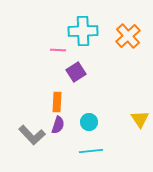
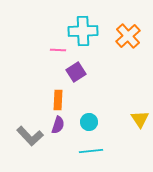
orange rectangle: moved 1 px right, 2 px up
gray L-shape: moved 2 px left, 1 px down
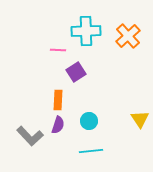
cyan cross: moved 3 px right
cyan circle: moved 1 px up
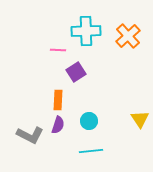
gray L-shape: moved 1 px up; rotated 20 degrees counterclockwise
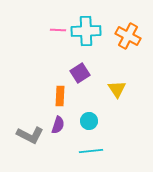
orange cross: rotated 20 degrees counterclockwise
pink line: moved 20 px up
purple square: moved 4 px right, 1 px down
orange rectangle: moved 2 px right, 4 px up
yellow triangle: moved 23 px left, 30 px up
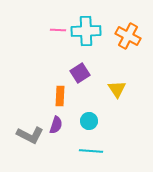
purple semicircle: moved 2 px left
cyan line: rotated 10 degrees clockwise
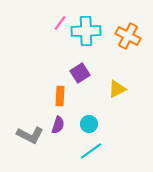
pink line: moved 2 px right, 7 px up; rotated 56 degrees counterclockwise
yellow triangle: rotated 36 degrees clockwise
cyan circle: moved 3 px down
purple semicircle: moved 2 px right
cyan line: rotated 40 degrees counterclockwise
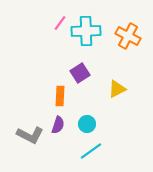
cyan circle: moved 2 px left
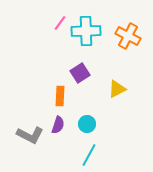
cyan line: moved 2 px left, 4 px down; rotated 25 degrees counterclockwise
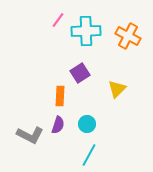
pink line: moved 2 px left, 3 px up
yellow triangle: rotated 18 degrees counterclockwise
